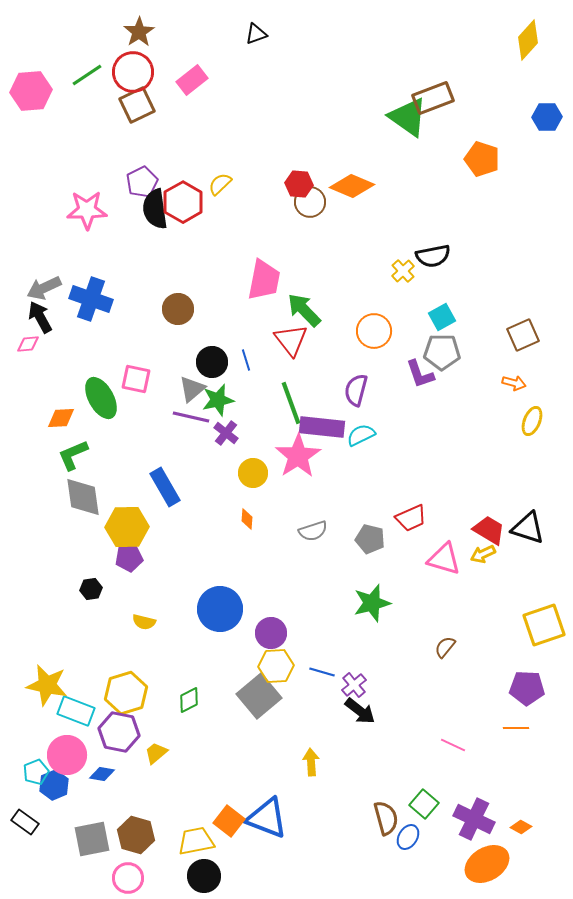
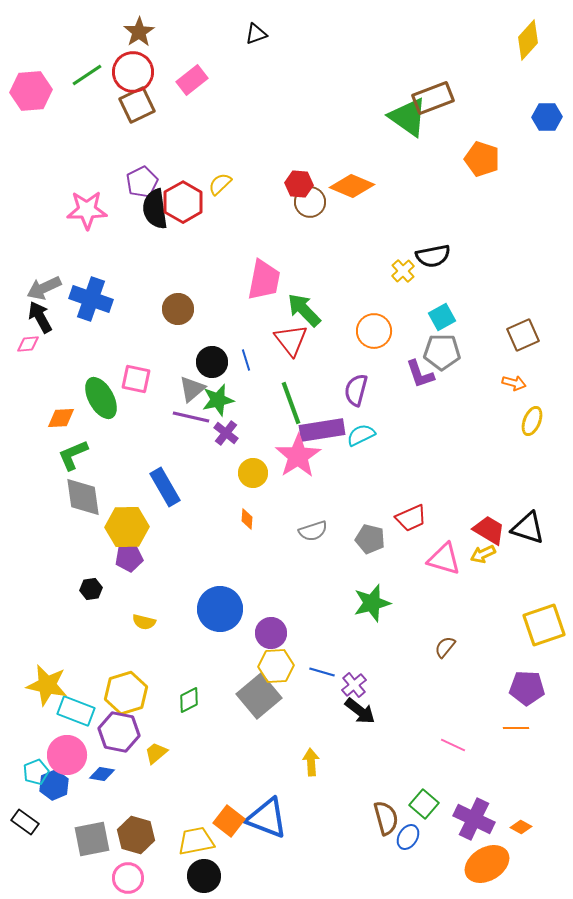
purple rectangle at (322, 427): moved 3 px down; rotated 15 degrees counterclockwise
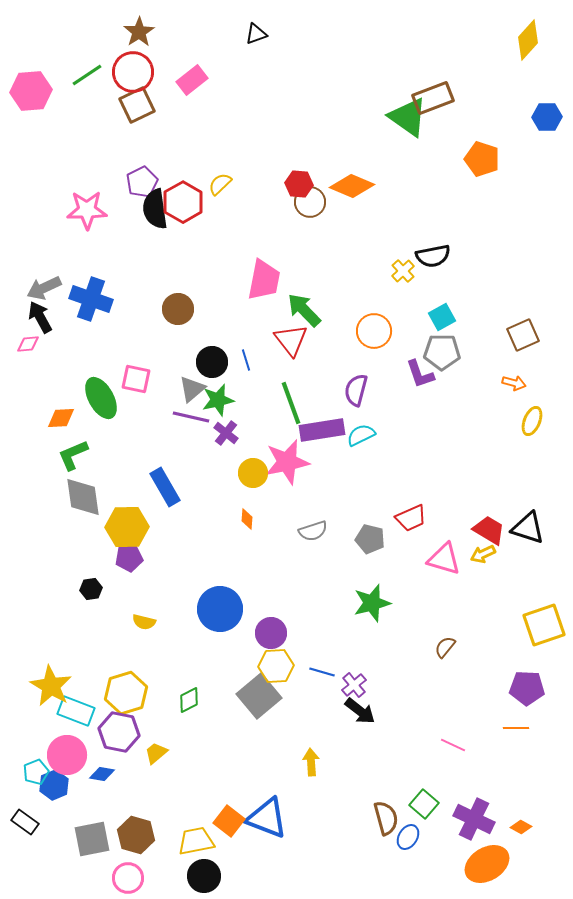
pink star at (298, 456): moved 11 px left, 6 px down; rotated 21 degrees clockwise
yellow star at (47, 685): moved 4 px right, 1 px down; rotated 18 degrees clockwise
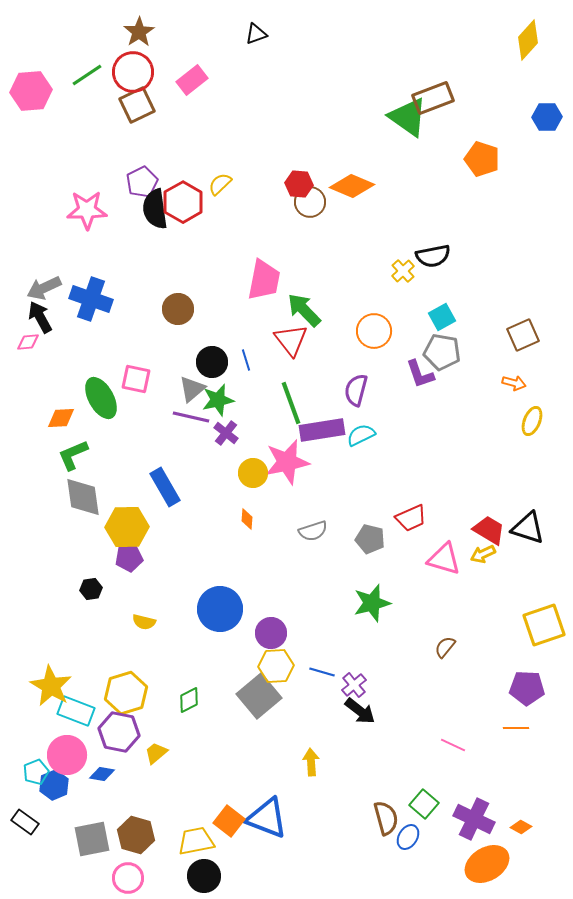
pink diamond at (28, 344): moved 2 px up
gray pentagon at (442, 352): rotated 9 degrees clockwise
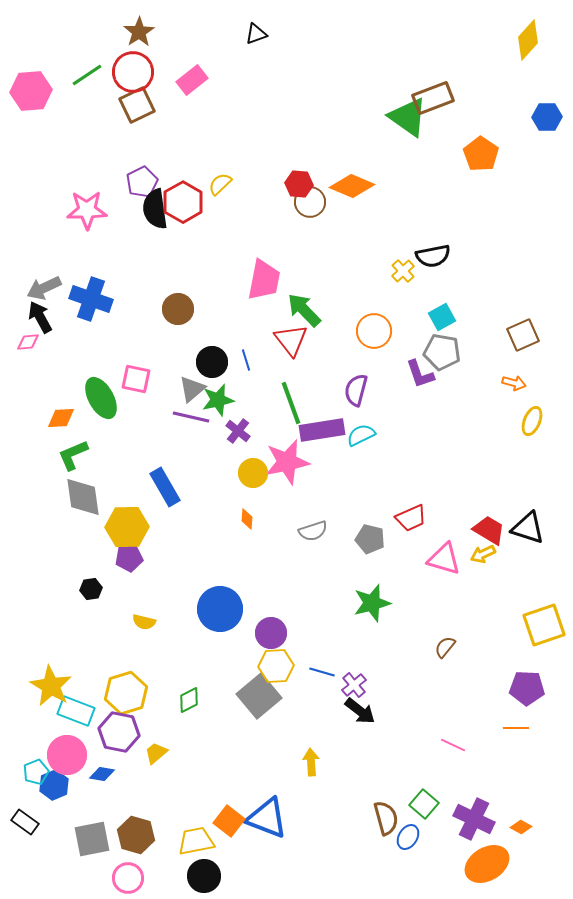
orange pentagon at (482, 159): moved 1 px left, 5 px up; rotated 16 degrees clockwise
purple cross at (226, 433): moved 12 px right, 2 px up
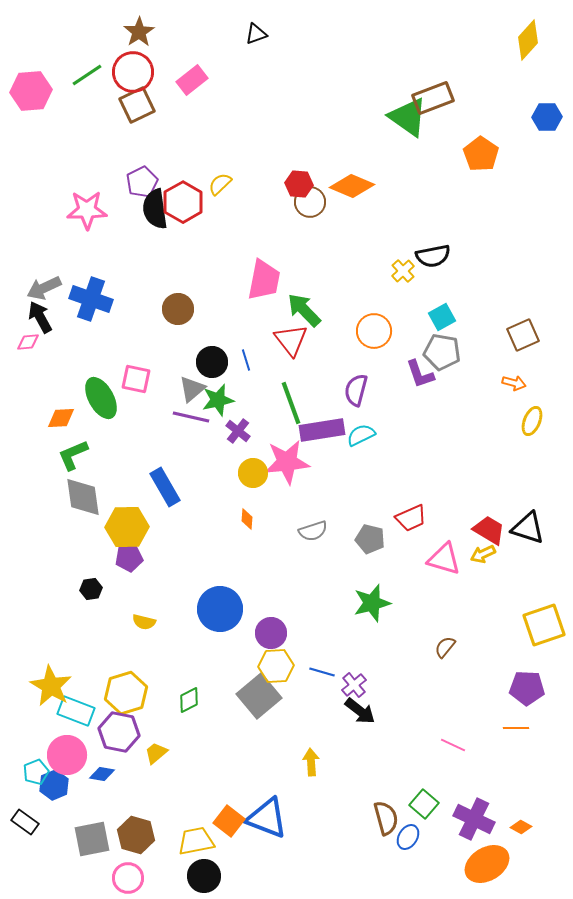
pink star at (287, 462): rotated 6 degrees clockwise
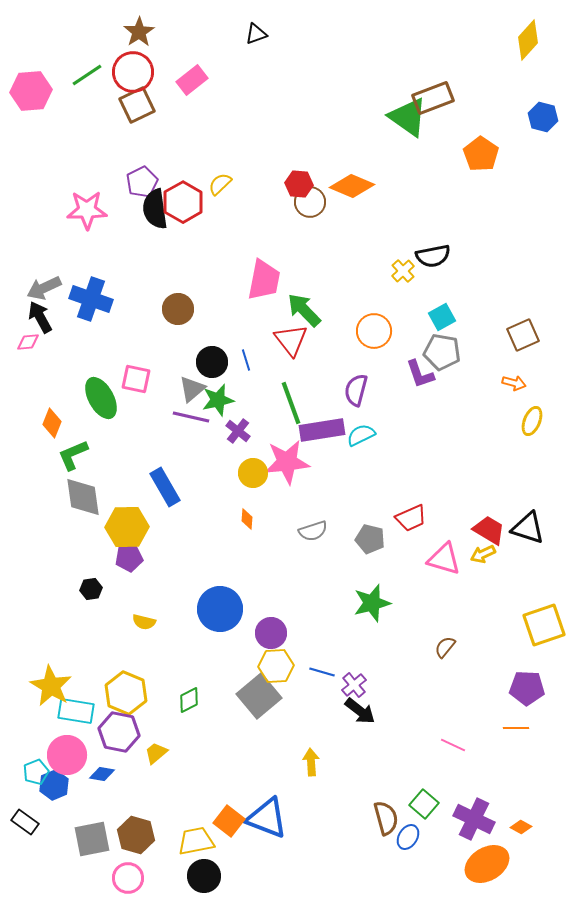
blue hexagon at (547, 117): moved 4 px left; rotated 16 degrees clockwise
orange diamond at (61, 418): moved 9 px left, 5 px down; rotated 64 degrees counterclockwise
yellow hexagon at (126, 693): rotated 21 degrees counterclockwise
cyan rectangle at (76, 711): rotated 12 degrees counterclockwise
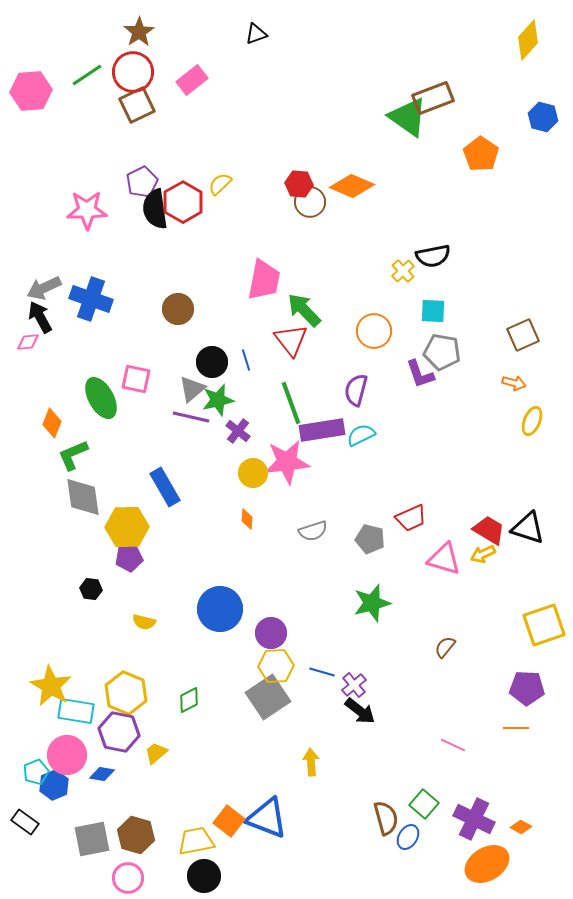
cyan square at (442, 317): moved 9 px left, 6 px up; rotated 32 degrees clockwise
black hexagon at (91, 589): rotated 15 degrees clockwise
gray square at (259, 696): moved 9 px right, 1 px down; rotated 6 degrees clockwise
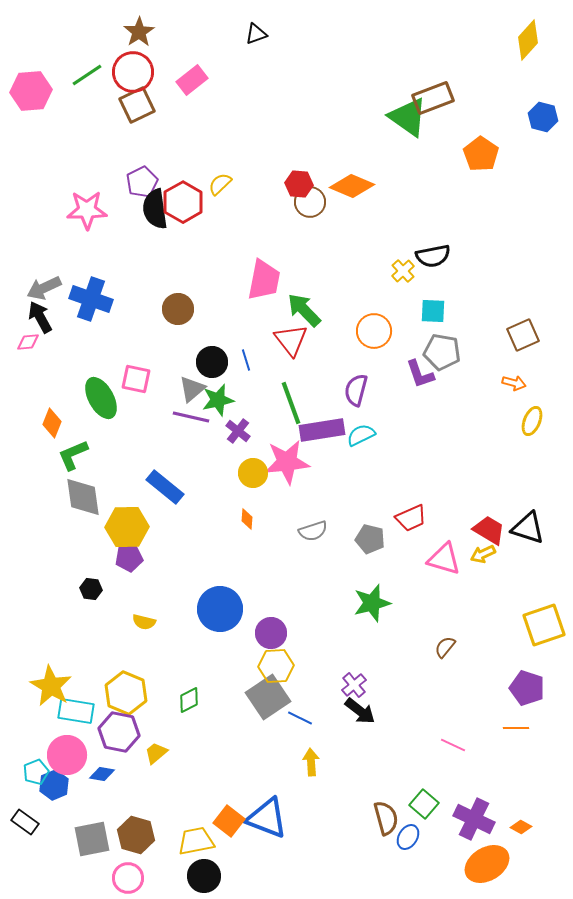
blue rectangle at (165, 487): rotated 21 degrees counterclockwise
blue line at (322, 672): moved 22 px left, 46 px down; rotated 10 degrees clockwise
purple pentagon at (527, 688): rotated 16 degrees clockwise
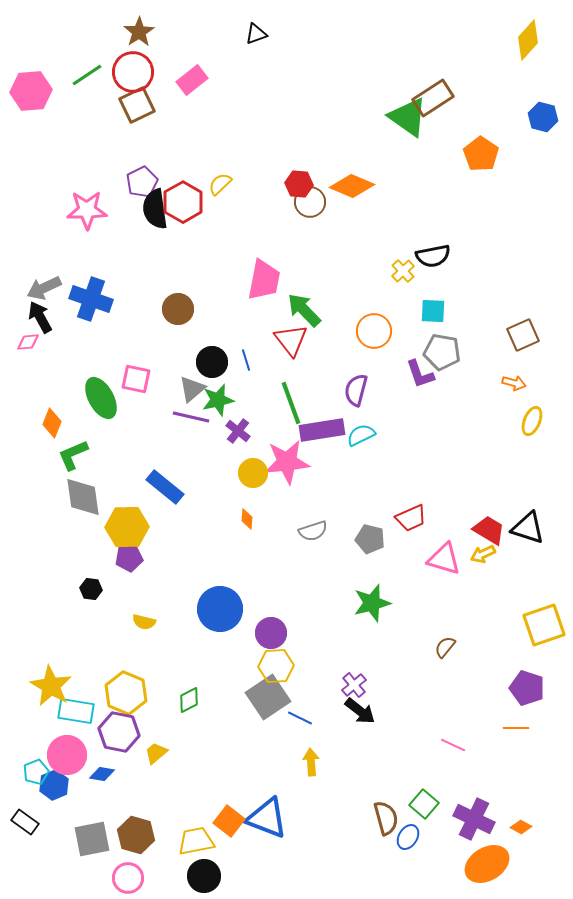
brown rectangle at (433, 98): rotated 12 degrees counterclockwise
